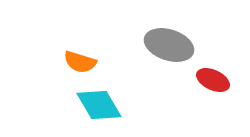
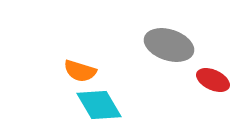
orange semicircle: moved 9 px down
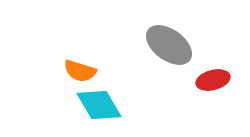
gray ellipse: rotated 18 degrees clockwise
red ellipse: rotated 40 degrees counterclockwise
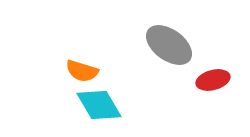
orange semicircle: moved 2 px right
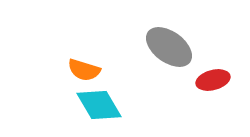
gray ellipse: moved 2 px down
orange semicircle: moved 2 px right, 1 px up
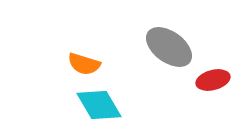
orange semicircle: moved 6 px up
